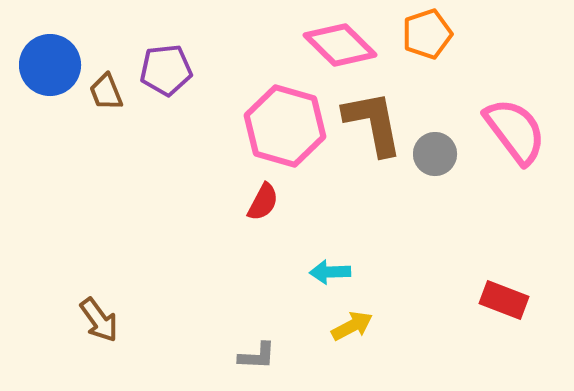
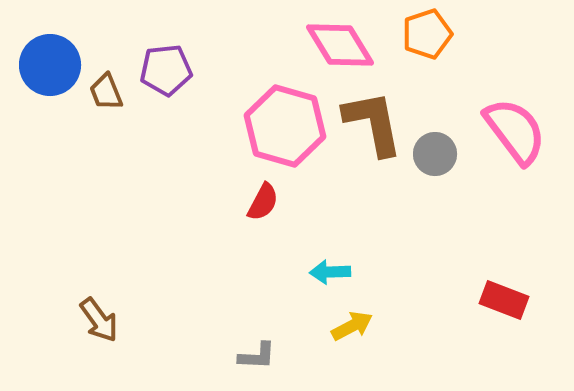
pink diamond: rotated 14 degrees clockwise
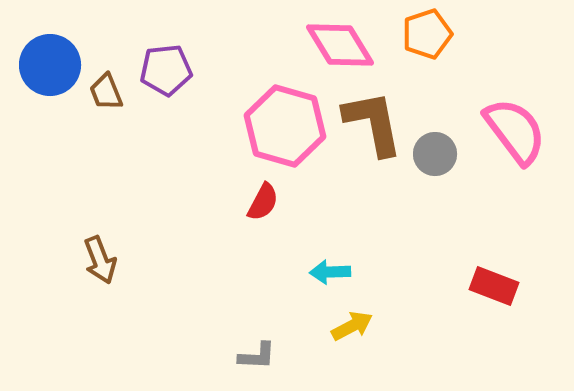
red rectangle: moved 10 px left, 14 px up
brown arrow: moved 1 px right, 60 px up; rotated 15 degrees clockwise
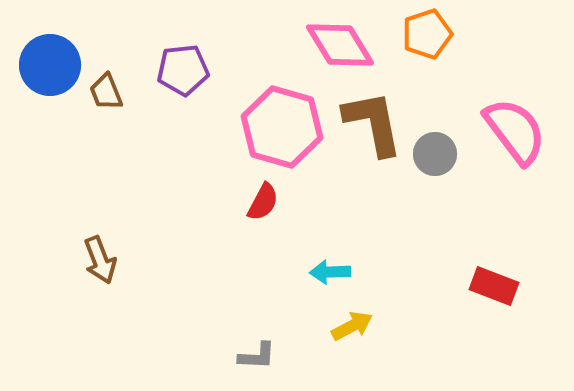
purple pentagon: moved 17 px right
pink hexagon: moved 3 px left, 1 px down
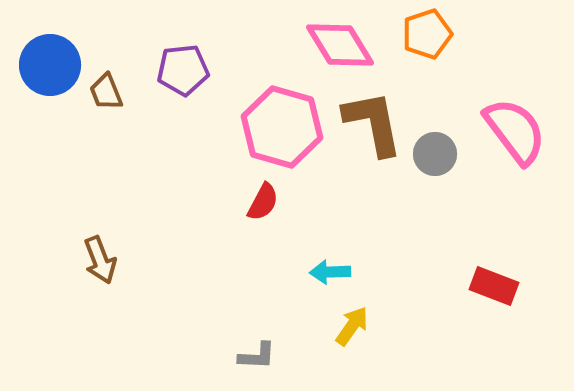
yellow arrow: rotated 27 degrees counterclockwise
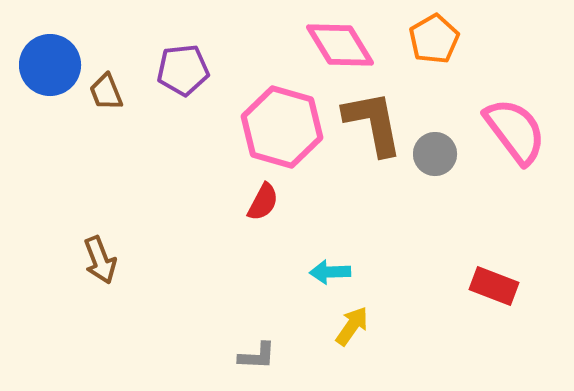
orange pentagon: moved 7 px right, 5 px down; rotated 12 degrees counterclockwise
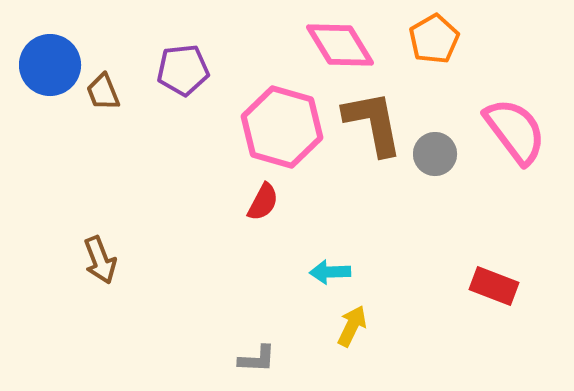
brown trapezoid: moved 3 px left
yellow arrow: rotated 9 degrees counterclockwise
gray L-shape: moved 3 px down
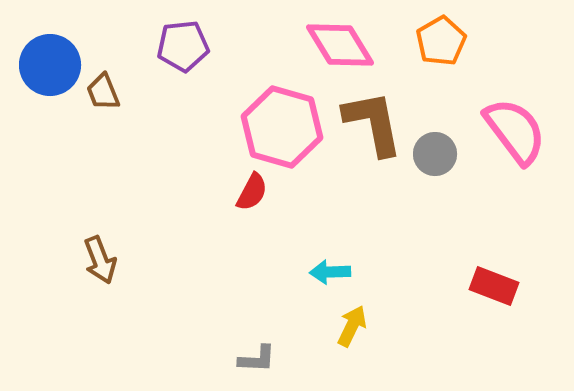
orange pentagon: moved 7 px right, 2 px down
purple pentagon: moved 24 px up
red semicircle: moved 11 px left, 10 px up
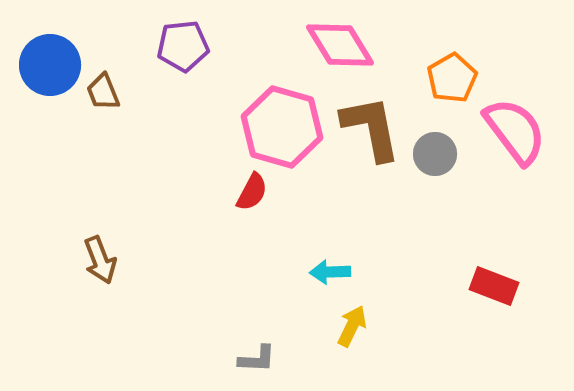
orange pentagon: moved 11 px right, 37 px down
brown L-shape: moved 2 px left, 5 px down
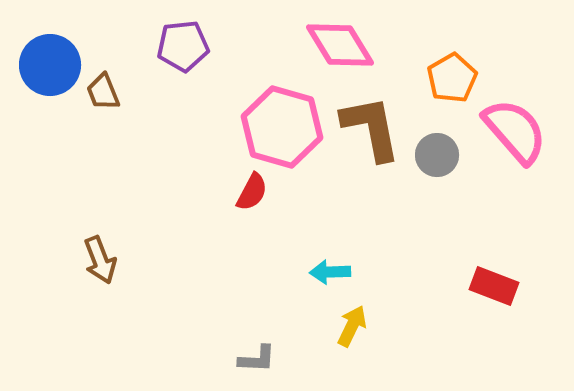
pink semicircle: rotated 4 degrees counterclockwise
gray circle: moved 2 px right, 1 px down
